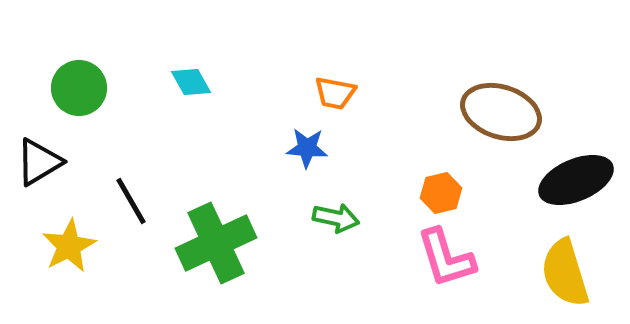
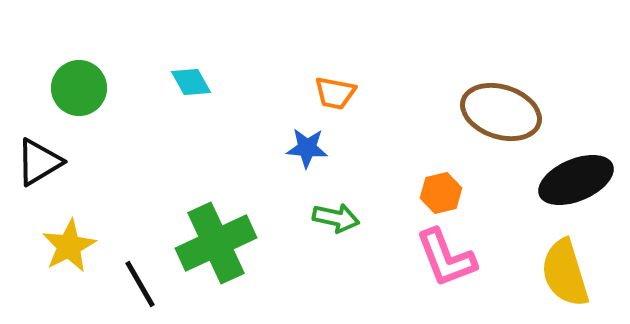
black line: moved 9 px right, 83 px down
pink L-shape: rotated 4 degrees counterclockwise
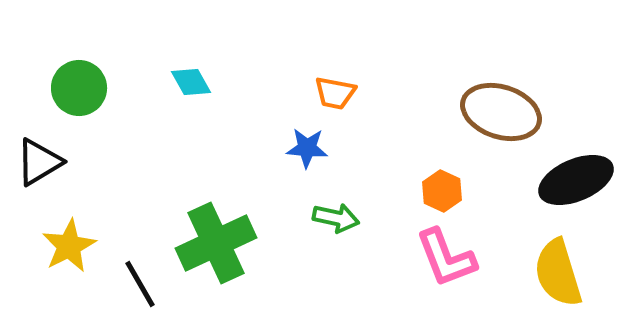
orange hexagon: moved 1 px right, 2 px up; rotated 21 degrees counterclockwise
yellow semicircle: moved 7 px left
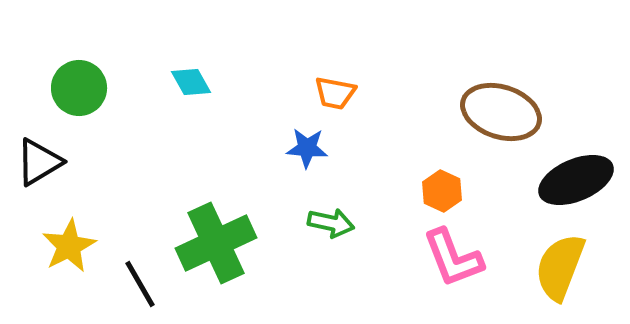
green arrow: moved 5 px left, 5 px down
pink L-shape: moved 7 px right
yellow semicircle: moved 2 px right, 6 px up; rotated 38 degrees clockwise
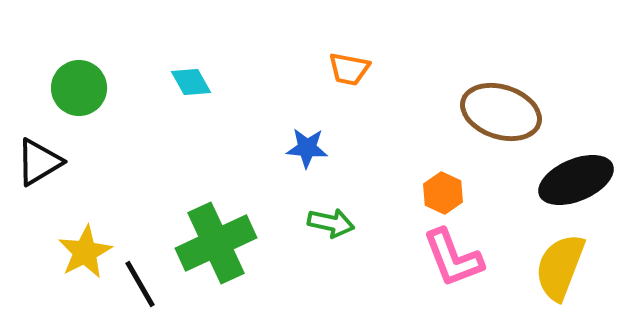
orange trapezoid: moved 14 px right, 24 px up
orange hexagon: moved 1 px right, 2 px down
yellow star: moved 16 px right, 6 px down
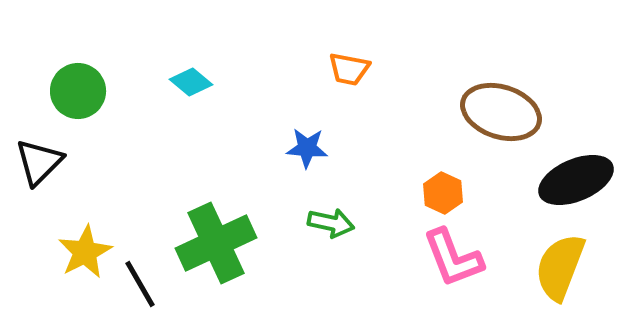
cyan diamond: rotated 21 degrees counterclockwise
green circle: moved 1 px left, 3 px down
black triangle: rotated 14 degrees counterclockwise
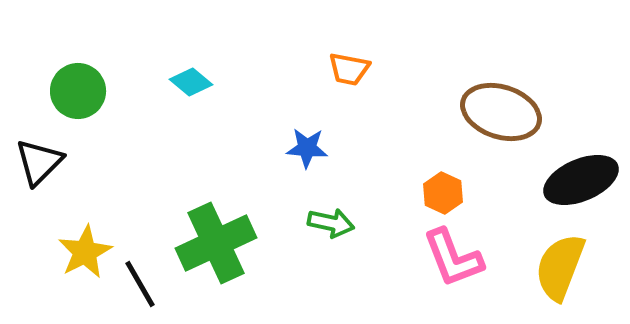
black ellipse: moved 5 px right
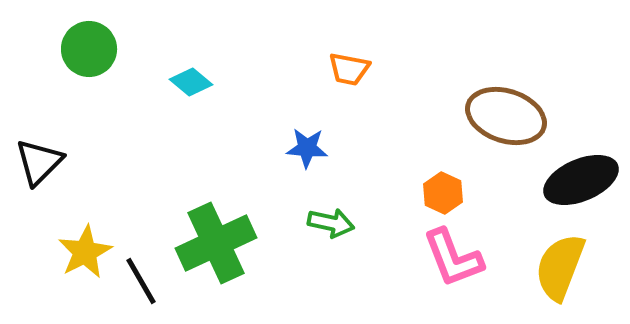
green circle: moved 11 px right, 42 px up
brown ellipse: moved 5 px right, 4 px down
black line: moved 1 px right, 3 px up
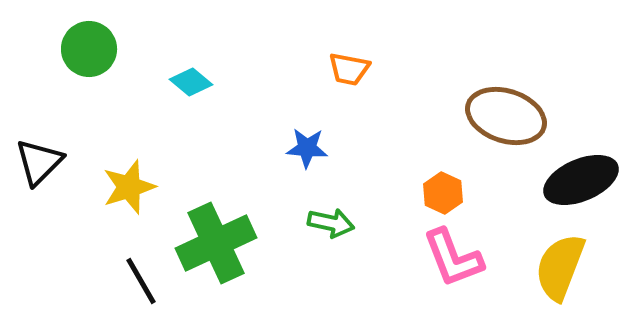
yellow star: moved 44 px right, 65 px up; rotated 10 degrees clockwise
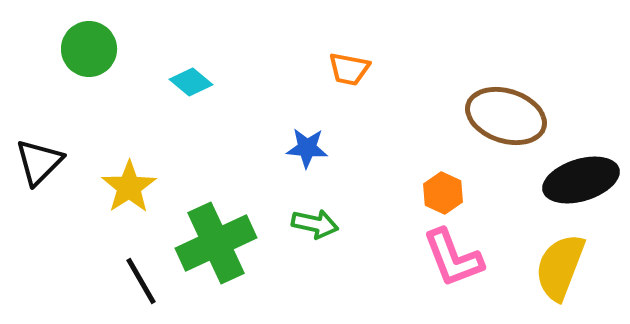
black ellipse: rotated 6 degrees clockwise
yellow star: rotated 16 degrees counterclockwise
green arrow: moved 16 px left, 1 px down
